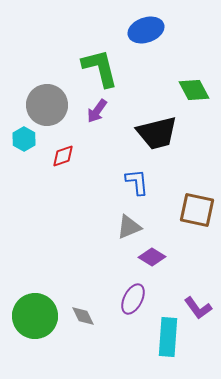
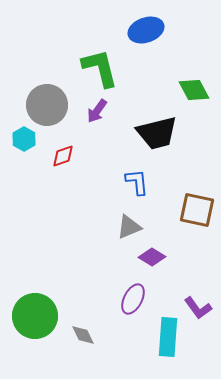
gray diamond: moved 19 px down
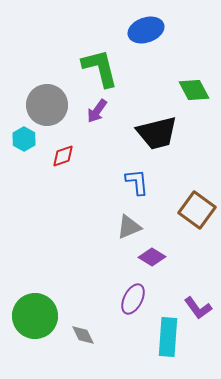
brown square: rotated 24 degrees clockwise
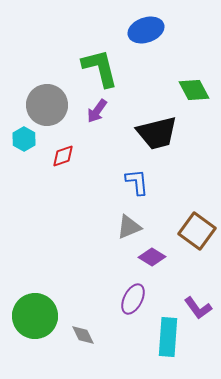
brown square: moved 21 px down
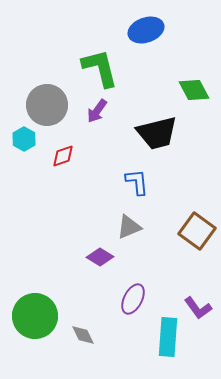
purple diamond: moved 52 px left
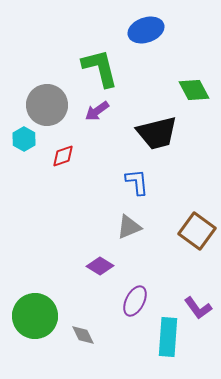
purple arrow: rotated 20 degrees clockwise
purple diamond: moved 9 px down
purple ellipse: moved 2 px right, 2 px down
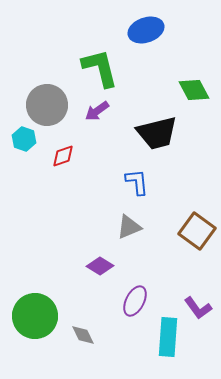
cyan hexagon: rotated 10 degrees counterclockwise
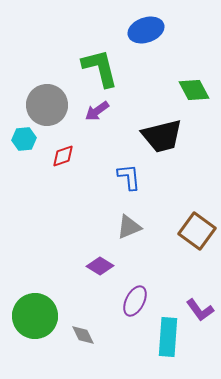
black trapezoid: moved 5 px right, 3 px down
cyan hexagon: rotated 25 degrees counterclockwise
blue L-shape: moved 8 px left, 5 px up
purple L-shape: moved 2 px right, 2 px down
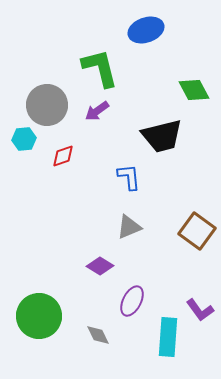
purple ellipse: moved 3 px left
green circle: moved 4 px right
gray diamond: moved 15 px right
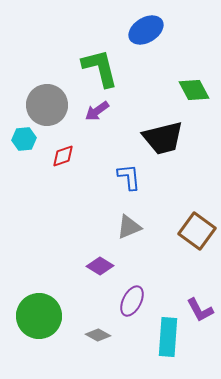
blue ellipse: rotated 12 degrees counterclockwise
black trapezoid: moved 1 px right, 2 px down
purple L-shape: rotated 8 degrees clockwise
gray diamond: rotated 35 degrees counterclockwise
